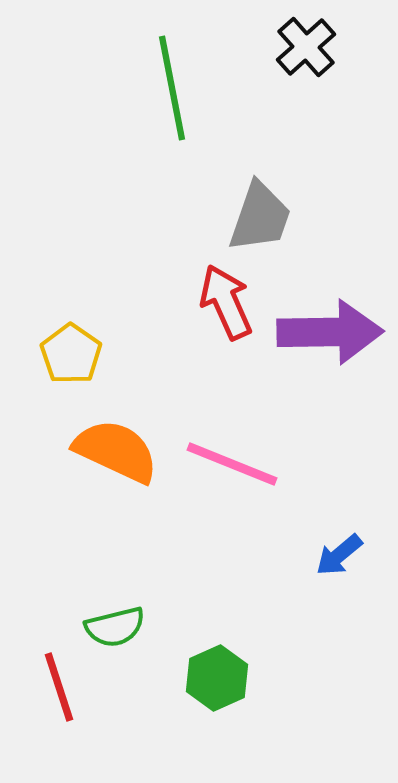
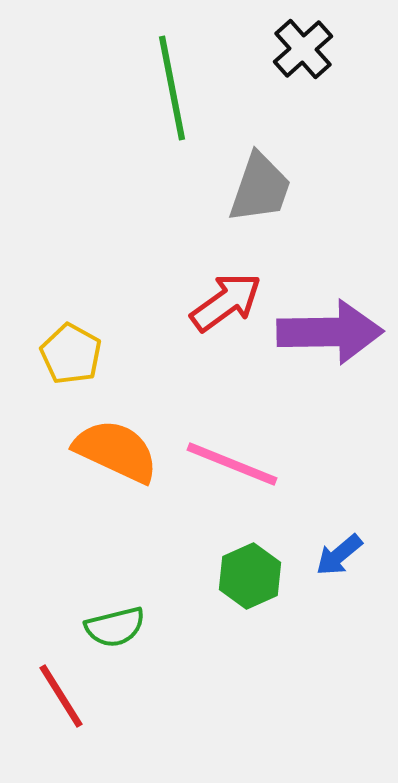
black cross: moved 3 px left, 2 px down
gray trapezoid: moved 29 px up
red arrow: rotated 78 degrees clockwise
yellow pentagon: rotated 6 degrees counterclockwise
green hexagon: moved 33 px right, 102 px up
red line: moved 2 px right, 9 px down; rotated 14 degrees counterclockwise
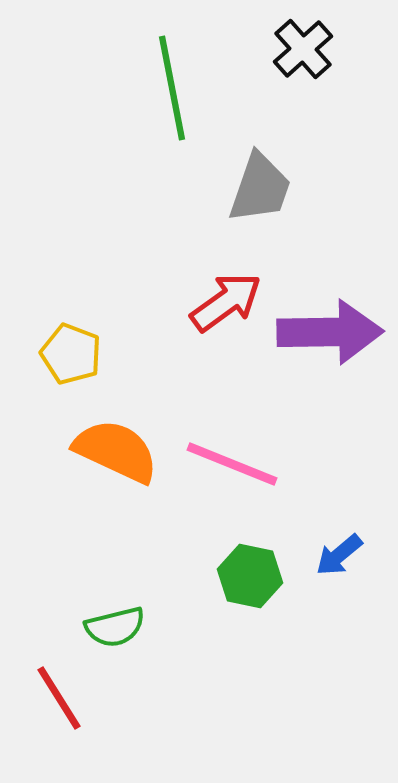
yellow pentagon: rotated 8 degrees counterclockwise
green hexagon: rotated 24 degrees counterclockwise
red line: moved 2 px left, 2 px down
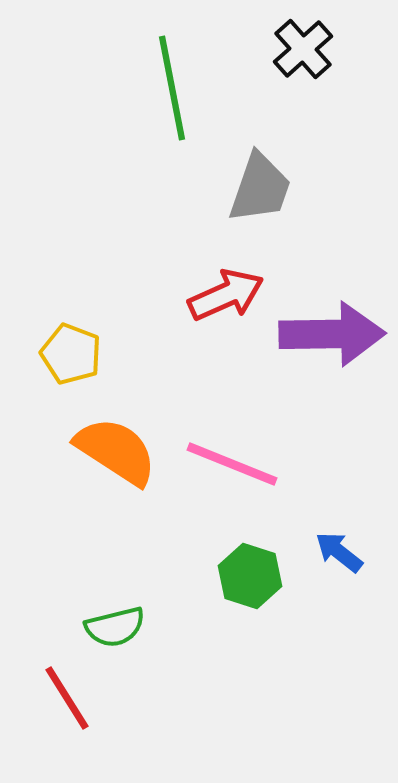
red arrow: moved 7 px up; rotated 12 degrees clockwise
purple arrow: moved 2 px right, 2 px down
orange semicircle: rotated 8 degrees clockwise
blue arrow: moved 3 px up; rotated 78 degrees clockwise
green hexagon: rotated 6 degrees clockwise
red line: moved 8 px right
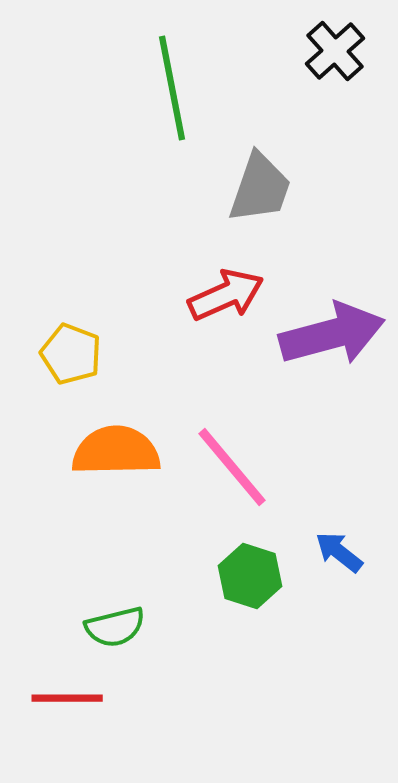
black cross: moved 32 px right, 2 px down
purple arrow: rotated 14 degrees counterclockwise
orange semicircle: rotated 34 degrees counterclockwise
pink line: moved 3 px down; rotated 28 degrees clockwise
red line: rotated 58 degrees counterclockwise
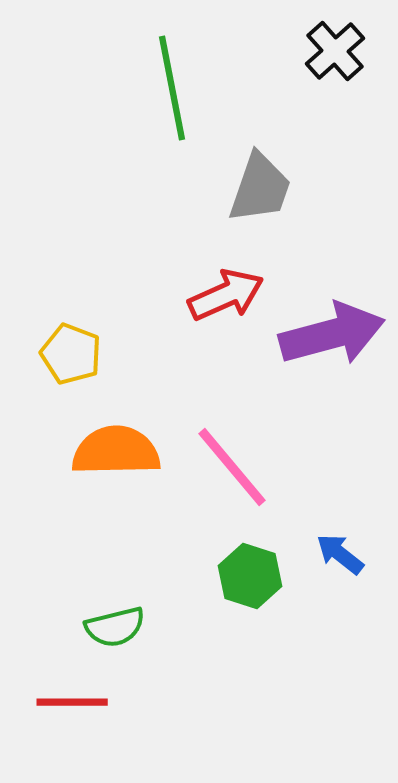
blue arrow: moved 1 px right, 2 px down
red line: moved 5 px right, 4 px down
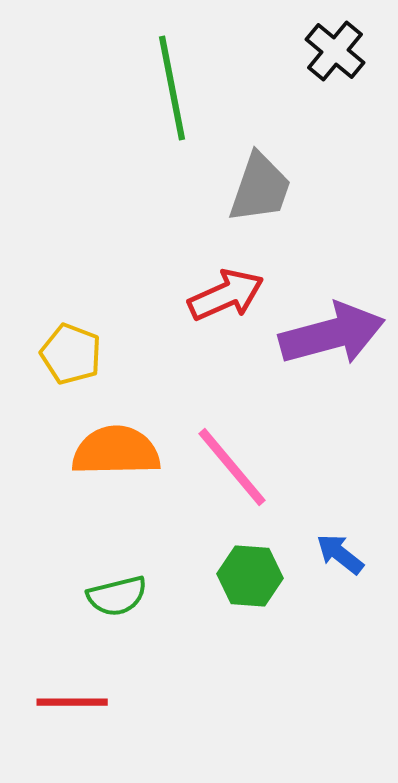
black cross: rotated 8 degrees counterclockwise
green hexagon: rotated 14 degrees counterclockwise
green semicircle: moved 2 px right, 31 px up
